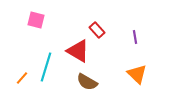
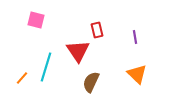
red rectangle: rotated 28 degrees clockwise
red triangle: rotated 25 degrees clockwise
brown semicircle: moved 4 px right; rotated 85 degrees clockwise
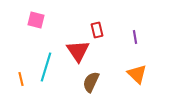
orange line: moved 1 px left, 1 px down; rotated 56 degrees counterclockwise
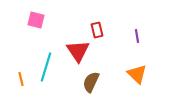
purple line: moved 2 px right, 1 px up
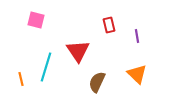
red rectangle: moved 12 px right, 5 px up
brown semicircle: moved 6 px right
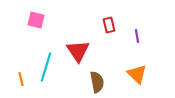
brown semicircle: rotated 145 degrees clockwise
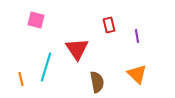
red triangle: moved 1 px left, 2 px up
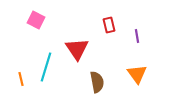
pink square: rotated 12 degrees clockwise
orange triangle: rotated 10 degrees clockwise
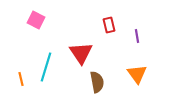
red triangle: moved 4 px right, 4 px down
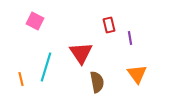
pink square: moved 1 px left, 1 px down
purple line: moved 7 px left, 2 px down
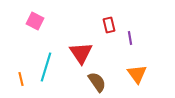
brown semicircle: rotated 25 degrees counterclockwise
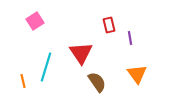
pink square: rotated 30 degrees clockwise
orange line: moved 2 px right, 2 px down
